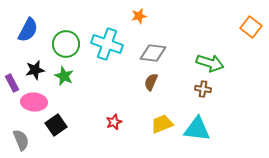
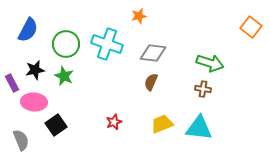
cyan triangle: moved 2 px right, 1 px up
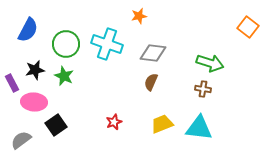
orange square: moved 3 px left
gray semicircle: rotated 105 degrees counterclockwise
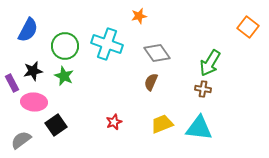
green circle: moved 1 px left, 2 px down
gray diamond: moved 4 px right; rotated 48 degrees clockwise
green arrow: rotated 104 degrees clockwise
black star: moved 2 px left, 1 px down
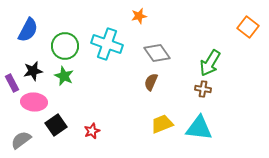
red star: moved 22 px left, 9 px down
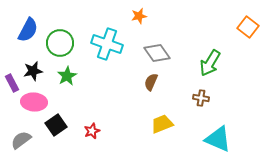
green circle: moved 5 px left, 3 px up
green star: moved 3 px right; rotated 18 degrees clockwise
brown cross: moved 2 px left, 9 px down
cyan triangle: moved 19 px right, 11 px down; rotated 16 degrees clockwise
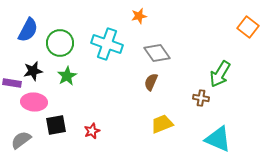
green arrow: moved 10 px right, 11 px down
purple rectangle: rotated 54 degrees counterclockwise
black square: rotated 25 degrees clockwise
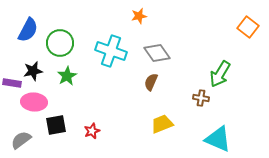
cyan cross: moved 4 px right, 7 px down
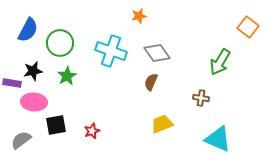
green arrow: moved 12 px up
